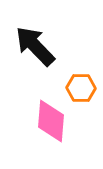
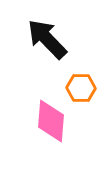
black arrow: moved 12 px right, 7 px up
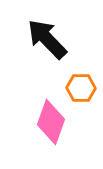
pink diamond: moved 1 px down; rotated 15 degrees clockwise
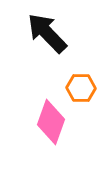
black arrow: moved 6 px up
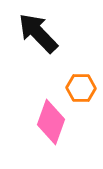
black arrow: moved 9 px left
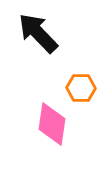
pink diamond: moved 1 px right, 2 px down; rotated 12 degrees counterclockwise
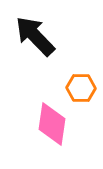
black arrow: moved 3 px left, 3 px down
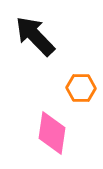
pink diamond: moved 9 px down
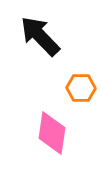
black arrow: moved 5 px right
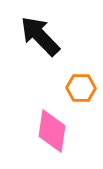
pink diamond: moved 2 px up
